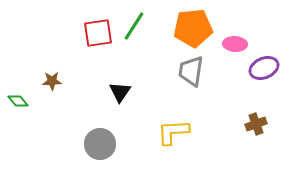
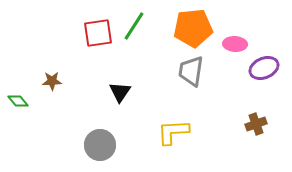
gray circle: moved 1 px down
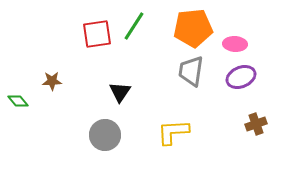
red square: moved 1 px left, 1 px down
purple ellipse: moved 23 px left, 9 px down
gray circle: moved 5 px right, 10 px up
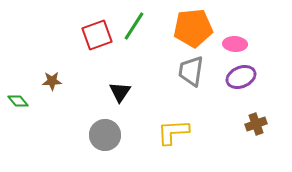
red square: moved 1 px down; rotated 12 degrees counterclockwise
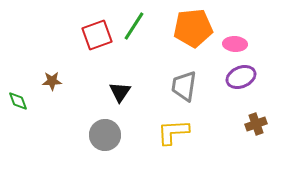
gray trapezoid: moved 7 px left, 15 px down
green diamond: rotated 20 degrees clockwise
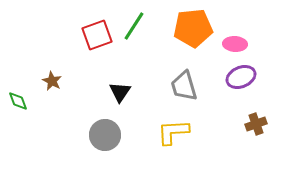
brown star: rotated 30 degrees clockwise
gray trapezoid: rotated 24 degrees counterclockwise
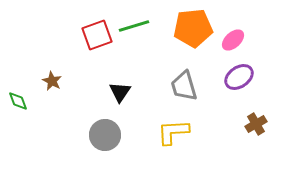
green line: rotated 40 degrees clockwise
pink ellipse: moved 2 px left, 4 px up; rotated 45 degrees counterclockwise
purple ellipse: moved 2 px left; rotated 12 degrees counterclockwise
brown cross: rotated 10 degrees counterclockwise
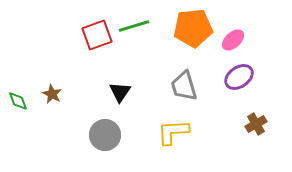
brown star: moved 13 px down
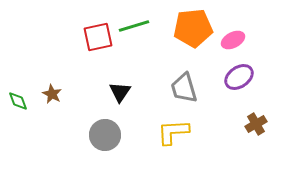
red square: moved 1 px right, 2 px down; rotated 8 degrees clockwise
pink ellipse: rotated 15 degrees clockwise
gray trapezoid: moved 2 px down
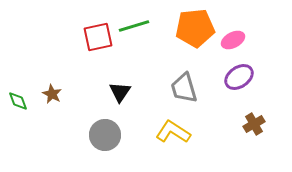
orange pentagon: moved 2 px right
brown cross: moved 2 px left
yellow L-shape: rotated 36 degrees clockwise
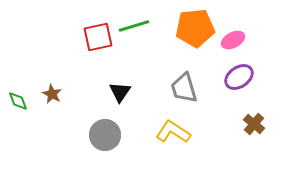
brown cross: rotated 20 degrees counterclockwise
